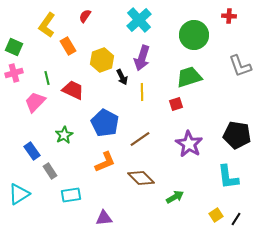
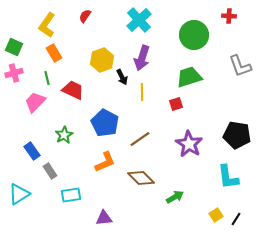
orange rectangle: moved 14 px left, 7 px down
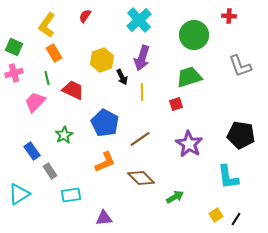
black pentagon: moved 4 px right
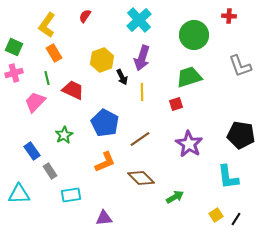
cyan triangle: rotated 30 degrees clockwise
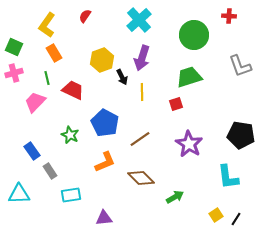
green star: moved 6 px right; rotated 18 degrees counterclockwise
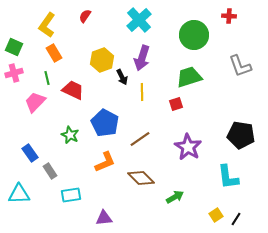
purple star: moved 1 px left, 3 px down
blue rectangle: moved 2 px left, 2 px down
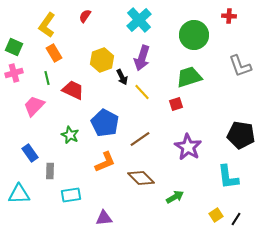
yellow line: rotated 42 degrees counterclockwise
pink trapezoid: moved 1 px left, 4 px down
gray rectangle: rotated 35 degrees clockwise
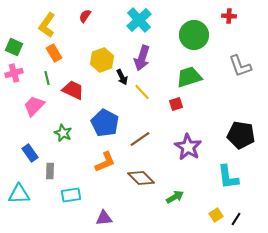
green star: moved 7 px left, 2 px up
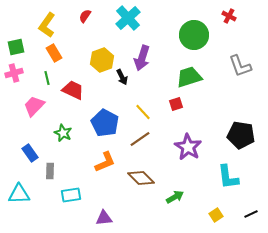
red cross: rotated 24 degrees clockwise
cyan cross: moved 11 px left, 2 px up
green square: moved 2 px right; rotated 36 degrees counterclockwise
yellow line: moved 1 px right, 20 px down
black line: moved 15 px right, 5 px up; rotated 32 degrees clockwise
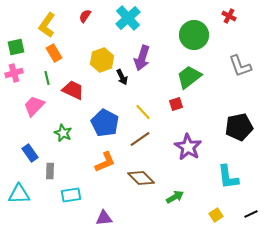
green trapezoid: rotated 20 degrees counterclockwise
black pentagon: moved 2 px left, 8 px up; rotated 20 degrees counterclockwise
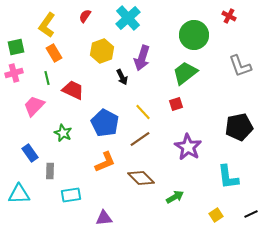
yellow hexagon: moved 9 px up
green trapezoid: moved 4 px left, 4 px up
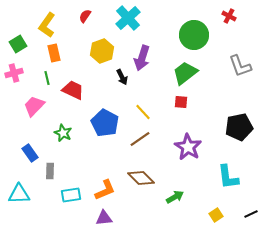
green square: moved 2 px right, 3 px up; rotated 18 degrees counterclockwise
orange rectangle: rotated 18 degrees clockwise
red square: moved 5 px right, 2 px up; rotated 24 degrees clockwise
orange L-shape: moved 28 px down
